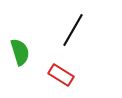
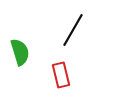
red rectangle: rotated 45 degrees clockwise
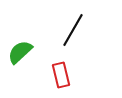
green semicircle: rotated 116 degrees counterclockwise
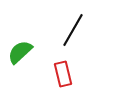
red rectangle: moved 2 px right, 1 px up
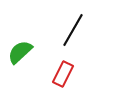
red rectangle: rotated 40 degrees clockwise
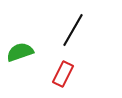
green semicircle: rotated 24 degrees clockwise
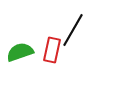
red rectangle: moved 11 px left, 24 px up; rotated 15 degrees counterclockwise
